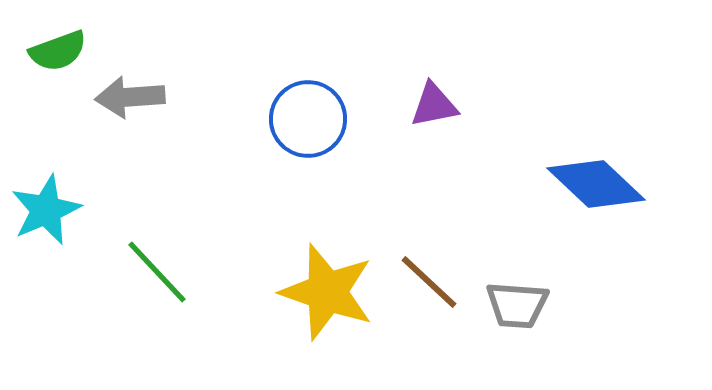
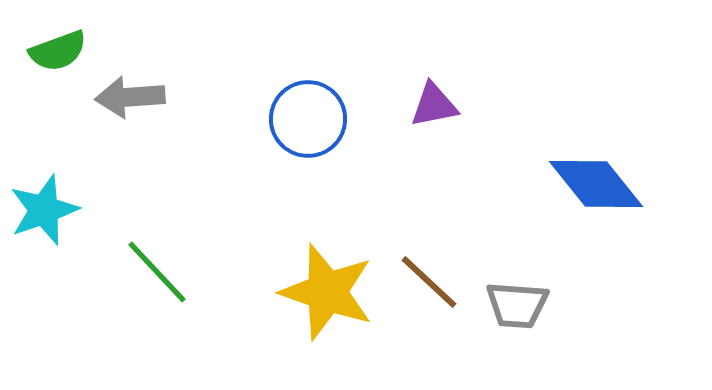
blue diamond: rotated 8 degrees clockwise
cyan star: moved 2 px left; rotated 4 degrees clockwise
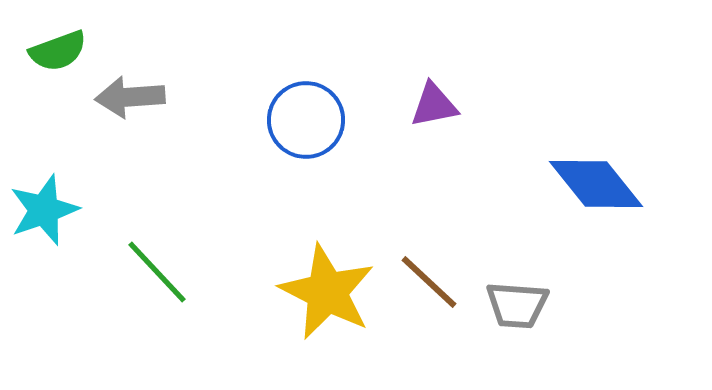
blue circle: moved 2 px left, 1 px down
yellow star: rotated 8 degrees clockwise
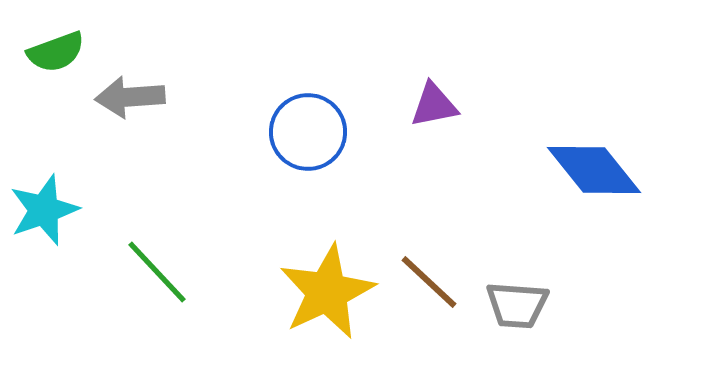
green semicircle: moved 2 px left, 1 px down
blue circle: moved 2 px right, 12 px down
blue diamond: moved 2 px left, 14 px up
yellow star: rotated 20 degrees clockwise
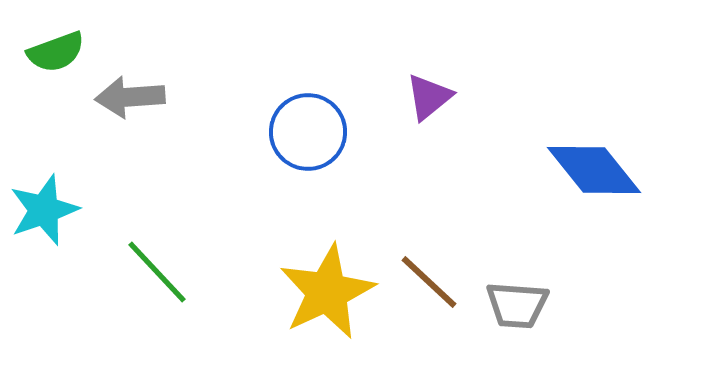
purple triangle: moved 5 px left, 8 px up; rotated 28 degrees counterclockwise
